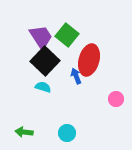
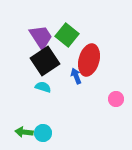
black square: rotated 12 degrees clockwise
cyan circle: moved 24 px left
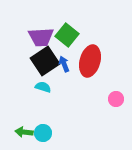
purple trapezoid: rotated 120 degrees clockwise
red ellipse: moved 1 px right, 1 px down
blue arrow: moved 12 px left, 12 px up
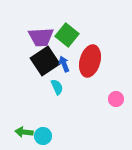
cyan semicircle: moved 14 px right; rotated 49 degrees clockwise
cyan circle: moved 3 px down
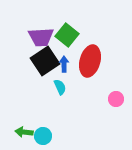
blue arrow: rotated 21 degrees clockwise
cyan semicircle: moved 3 px right
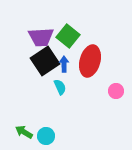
green square: moved 1 px right, 1 px down
pink circle: moved 8 px up
green arrow: rotated 24 degrees clockwise
cyan circle: moved 3 px right
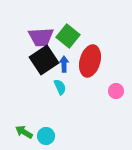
black square: moved 1 px left, 1 px up
